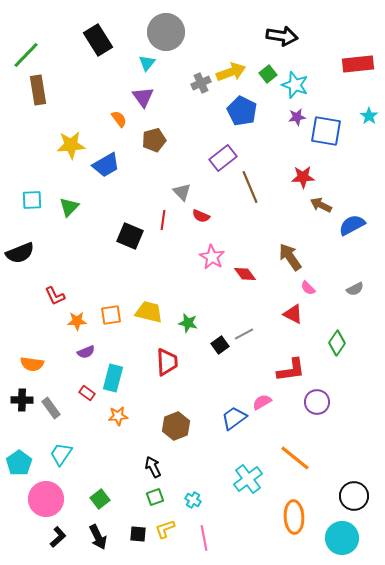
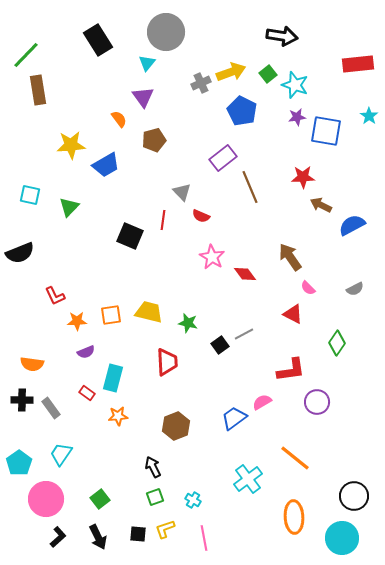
cyan square at (32, 200): moved 2 px left, 5 px up; rotated 15 degrees clockwise
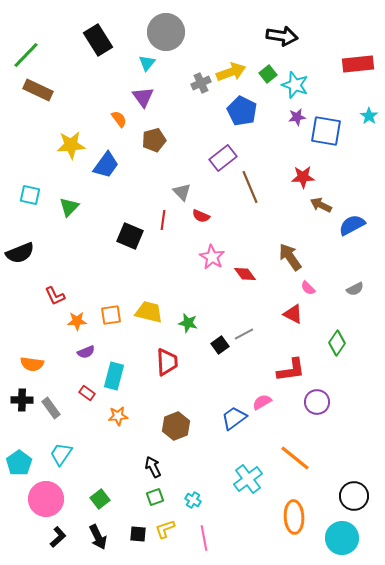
brown rectangle at (38, 90): rotated 56 degrees counterclockwise
blue trapezoid at (106, 165): rotated 24 degrees counterclockwise
cyan rectangle at (113, 378): moved 1 px right, 2 px up
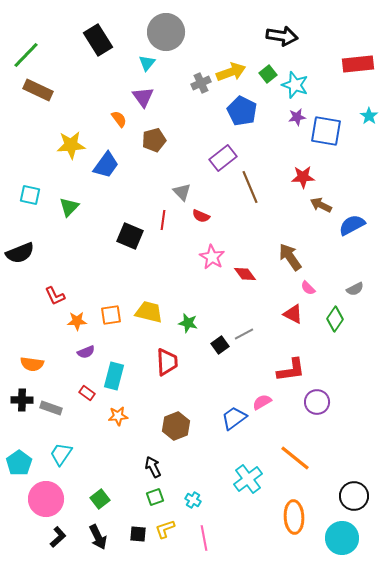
green diamond at (337, 343): moved 2 px left, 24 px up
gray rectangle at (51, 408): rotated 35 degrees counterclockwise
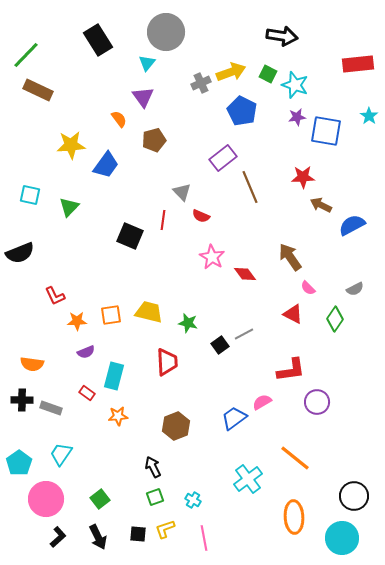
green square at (268, 74): rotated 24 degrees counterclockwise
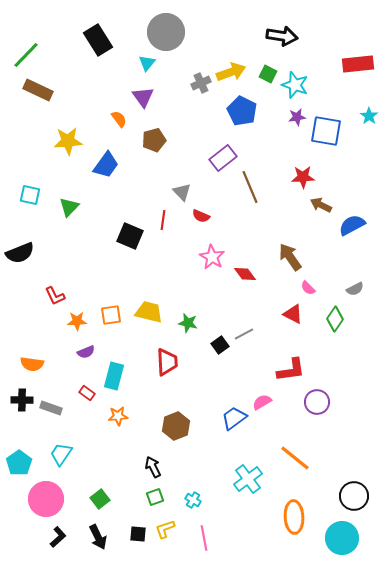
yellow star at (71, 145): moved 3 px left, 4 px up
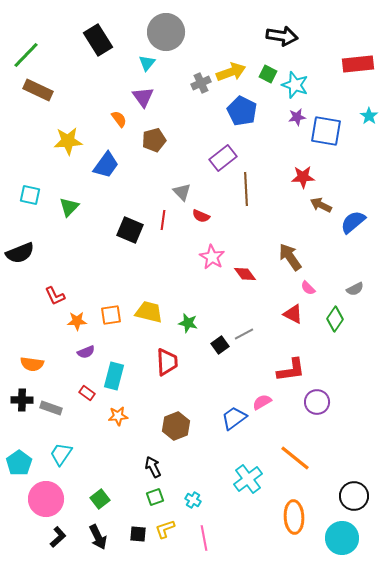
brown line at (250, 187): moved 4 px left, 2 px down; rotated 20 degrees clockwise
blue semicircle at (352, 225): moved 1 px right, 3 px up; rotated 12 degrees counterclockwise
black square at (130, 236): moved 6 px up
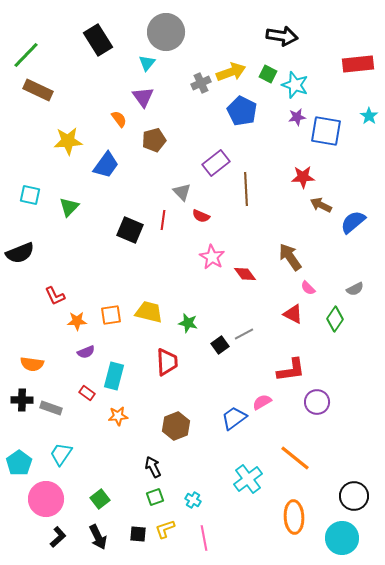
purple rectangle at (223, 158): moved 7 px left, 5 px down
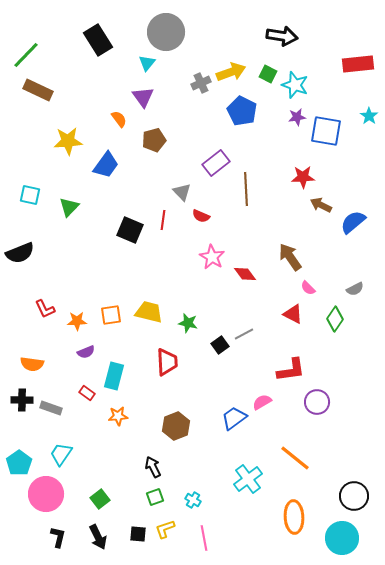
red L-shape at (55, 296): moved 10 px left, 13 px down
pink circle at (46, 499): moved 5 px up
black L-shape at (58, 537): rotated 35 degrees counterclockwise
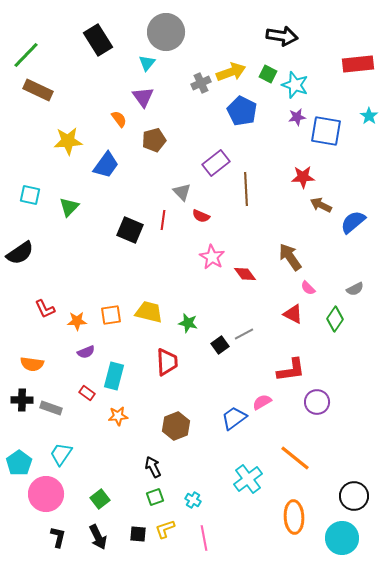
black semicircle at (20, 253): rotated 12 degrees counterclockwise
